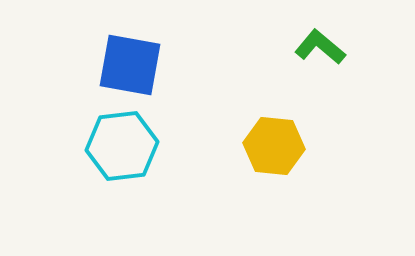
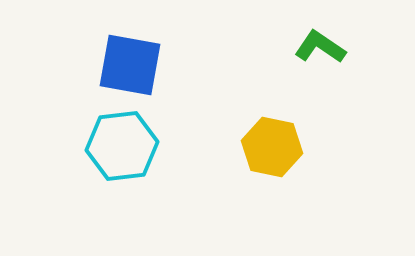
green L-shape: rotated 6 degrees counterclockwise
yellow hexagon: moved 2 px left, 1 px down; rotated 6 degrees clockwise
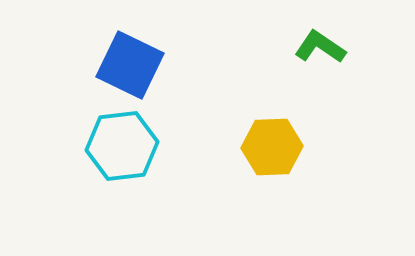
blue square: rotated 16 degrees clockwise
yellow hexagon: rotated 14 degrees counterclockwise
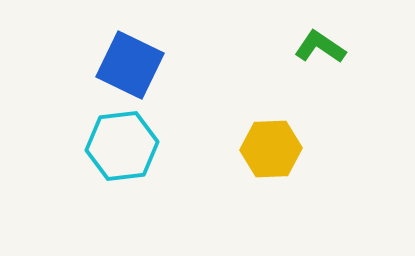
yellow hexagon: moved 1 px left, 2 px down
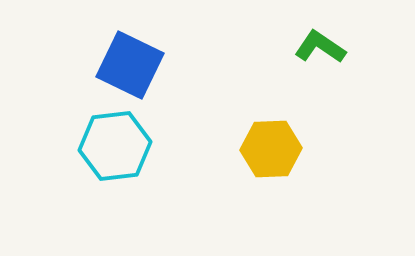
cyan hexagon: moved 7 px left
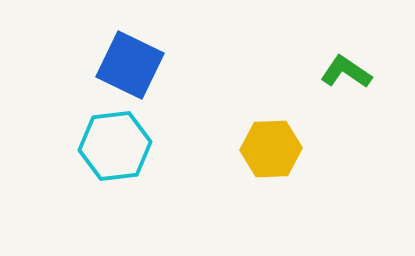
green L-shape: moved 26 px right, 25 px down
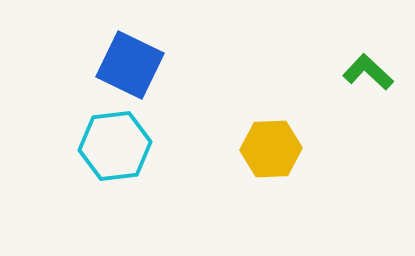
green L-shape: moved 22 px right; rotated 9 degrees clockwise
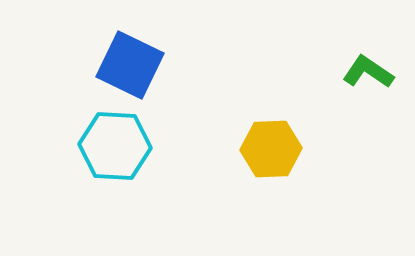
green L-shape: rotated 9 degrees counterclockwise
cyan hexagon: rotated 10 degrees clockwise
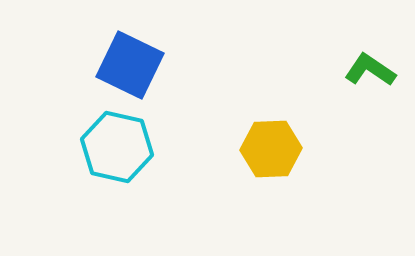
green L-shape: moved 2 px right, 2 px up
cyan hexagon: moved 2 px right, 1 px down; rotated 10 degrees clockwise
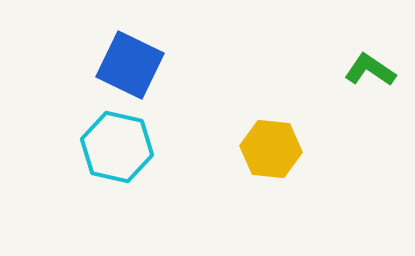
yellow hexagon: rotated 8 degrees clockwise
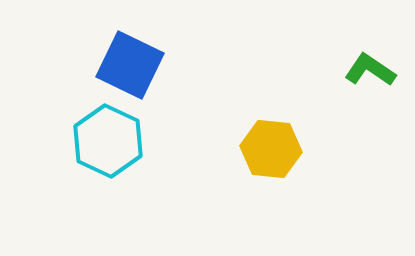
cyan hexagon: moved 9 px left, 6 px up; rotated 12 degrees clockwise
